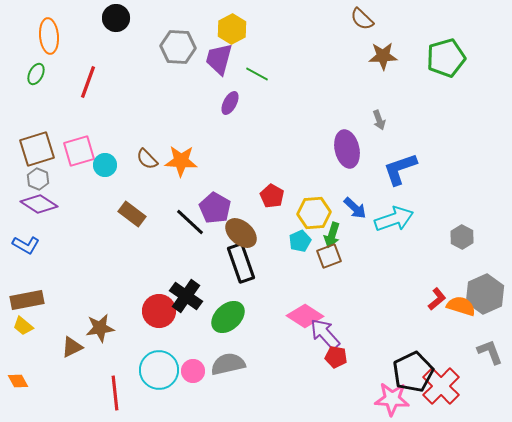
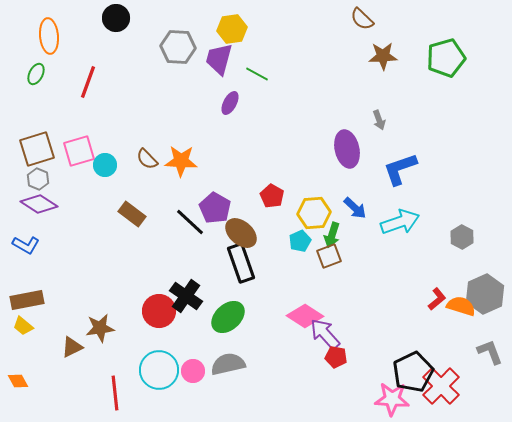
yellow hexagon at (232, 29): rotated 20 degrees clockwise
cyan arrow at (394, 219): moved 6 px right, 3 px down
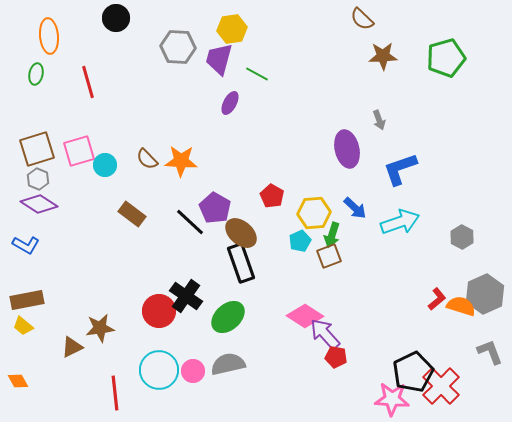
green ellipse at (36, 74): rotated 15 degrees counterclockwise
red line at (88, 82): rotated 36 degrees counterclockwise
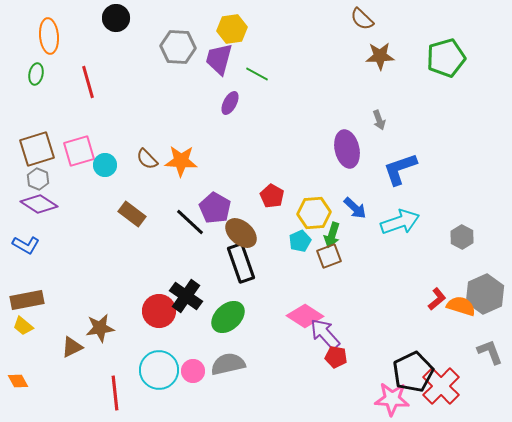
brown star at (383, 56): moved 3 px left
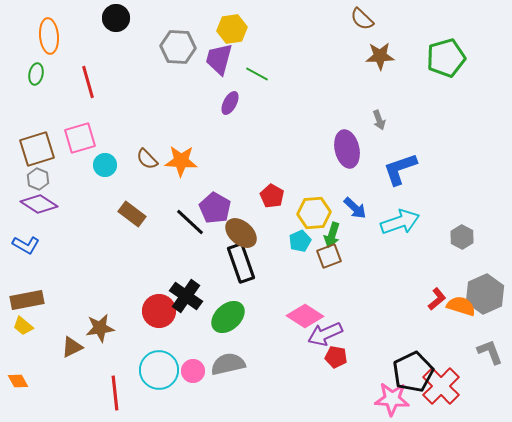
pink square at (79, 151): moved 1 px right, 13 px up
purple arrow at (325, 334): rotated 72 degrees counterclockwise
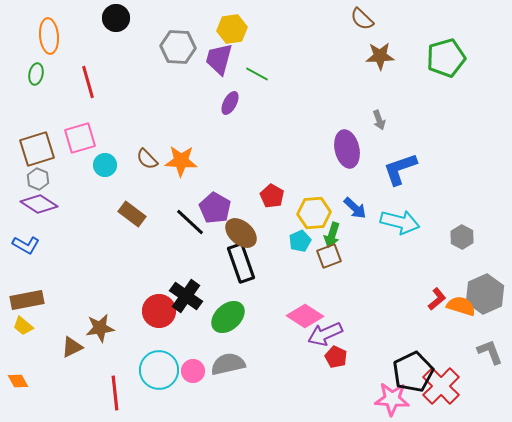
cyan arrow at (400, 222): rotated 33 degrees clockwise
red pentagon at (336, 357): rotated 15 degrees clockwise
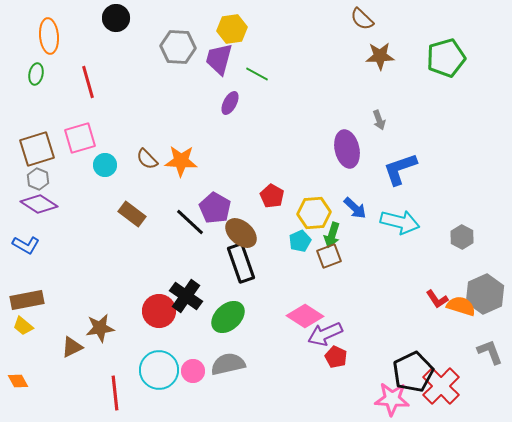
red L-shape at (437, 299): rotated 95 degrees clockwise
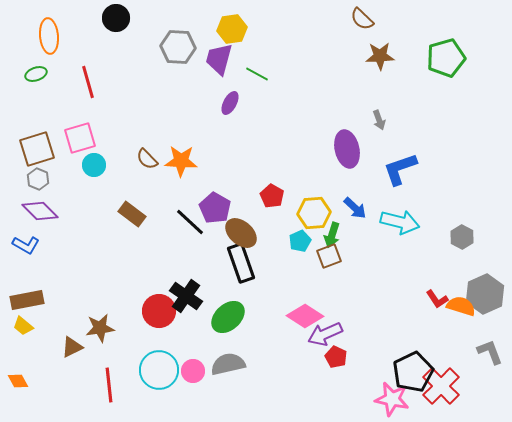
green ellipse at (36, 74): rotated 60 degrees clockwise
cyan circle at (105, 165): moved 11 px left
purple diamond at (39, 204): moved 1 px right, 7 px down; rotated 12 degrees clockwise
red line at (115, 393): moved 6 px left, 8 px up
pink star at (392, 399): rotated 8 degrees clockwise
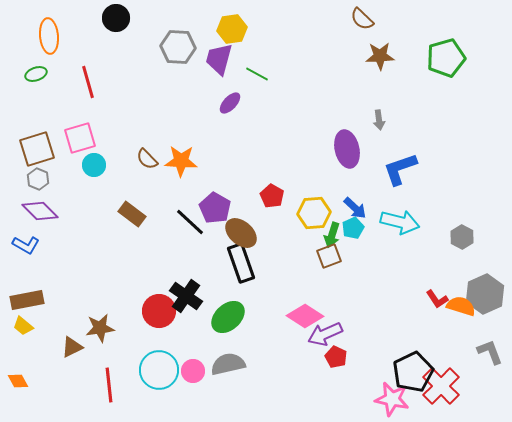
purple ellipse at (230, 103): rotated 15 degrees clockwise
gray arrow at (379, 120): rotated 12 degrees clockwise
cyan pentagon at (300, 241): moved 53 px right, 13 px up
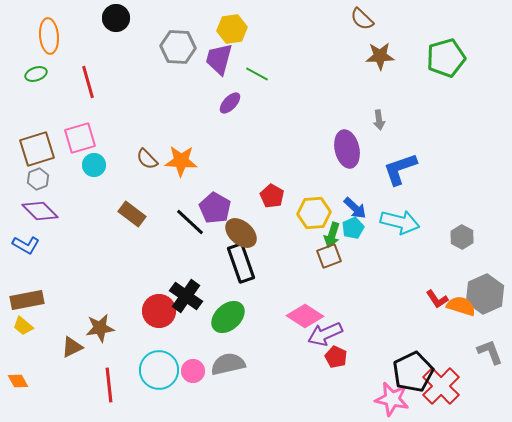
gray hexagon at (38, 179): rotated 15 degrees clockwise
